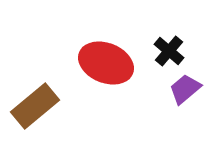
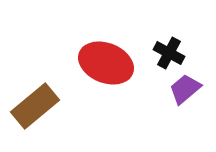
black cross: moved 2 px down; rotated 12 degrees counterclockwise
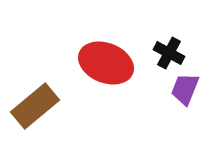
purple trapezoid: rotated 28 degrees counterclockwise
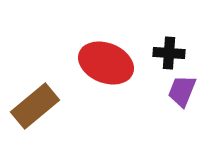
black cross: rotated 24 degrees counterclockwise
purple trapezoid: moved 3 px left, 2 px down
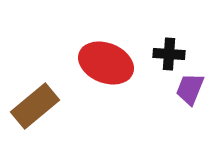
black cross: moved 1 px down
purple trapezoid: moved 8 px right, 2 px up
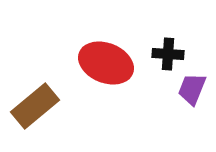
black cross: moved 1 px left
purple trapezoid: moved 2 px right
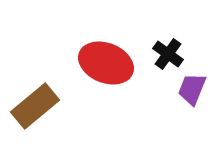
black cross: rotated 32 degrees clockwise
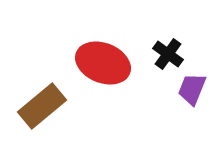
red ellipse: moved 3 px left
brown rectangle: moved 7 px right
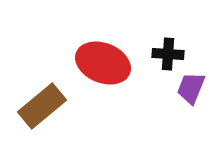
black cross: rotated 32 degrees counterclockwise
purple trapezoid: moved 1 px left, 1 px up
